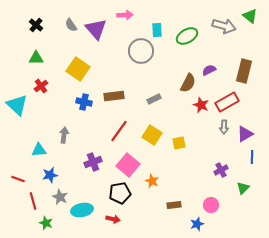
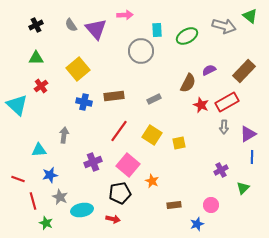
black cross at (36, 25): rotated 24 degrees clockwise
yellow square at (78, 69): rotated 15 degrees clockwise
brown rectangle at (244, 71): rotated 30 degrees clockwise
purple triangle at (245, 134): moved 3 px right
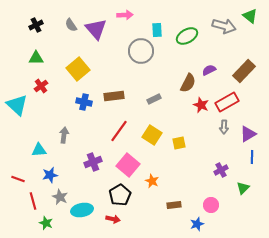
black pentagon at (120, 193): moved 2 px down; rotated 20 degrees counterclockwise
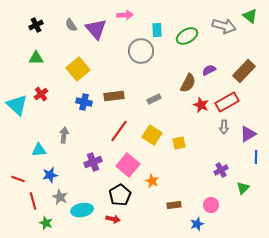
red cross at (41, 86): moved 8 px down
blue line at (252, 157): moved 4 px right
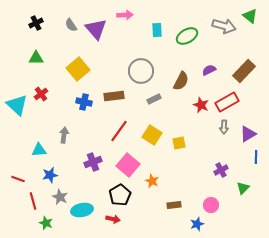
black cross at (36, 25): moved 2 px up
gray circle at (141, 51): moved 20 px down
brown semicircle at (188, 83): moved 7 px left, 2 px up
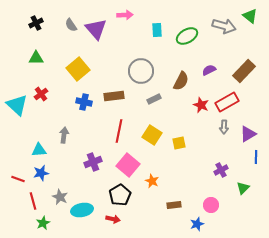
red line at (119, 131): rotated 25 degrees counterclockwise
blue star at (50, 175): moved 9 px left, 2 px up
green star at (46, 223): moved 3 px left; rotated 24 degrees clockwise
